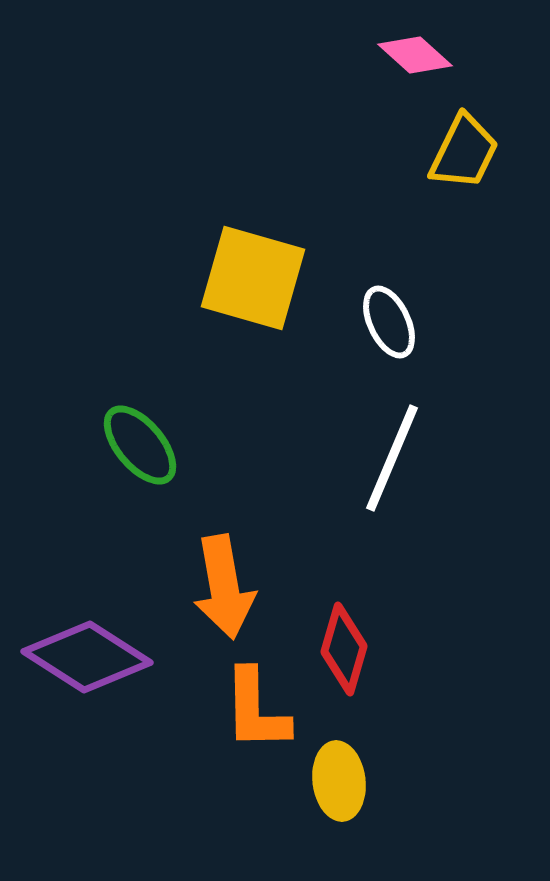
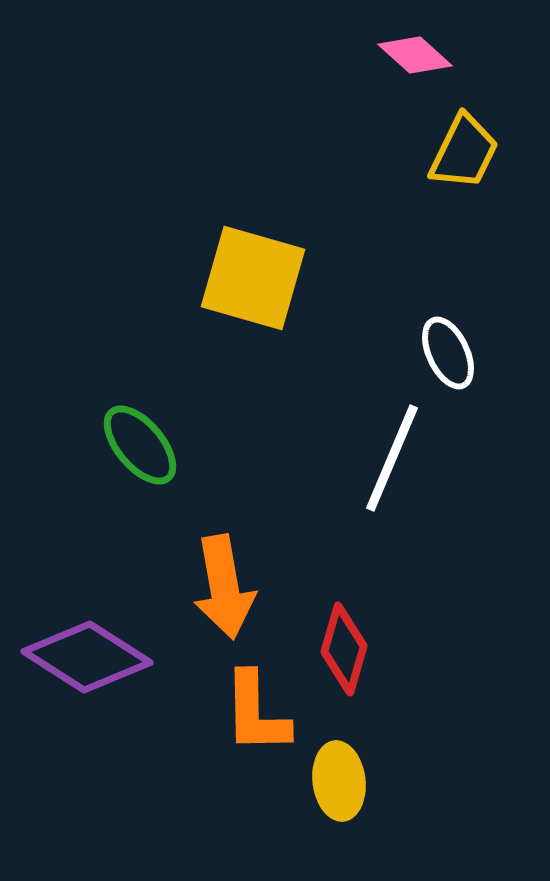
white ellipse: moved 59 px right, 31 px down
orange L-shape: moved 3 px down
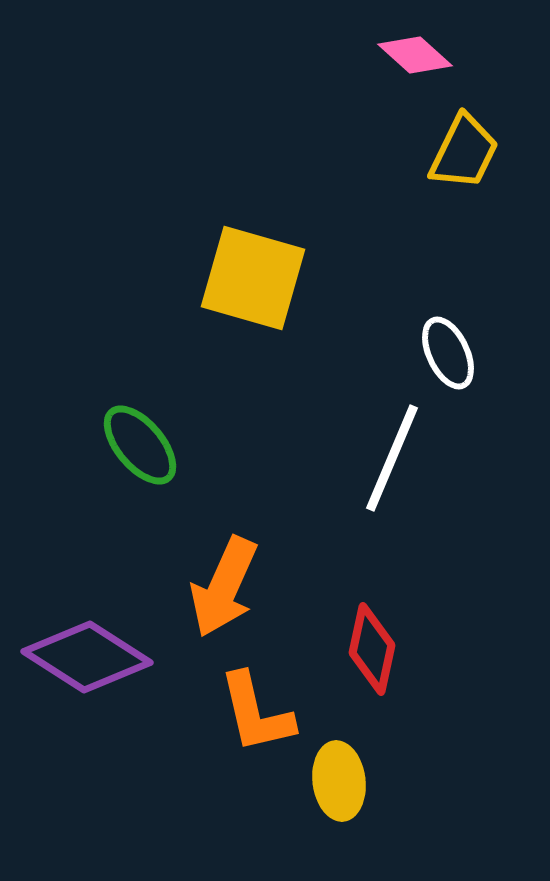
orange arrow: rotated 34 degrees clockwise
red diamond: moved 28 px right; rotated 4 degrees counterclockwise
orange L-shape: rotated 12 degrees counterclockwise
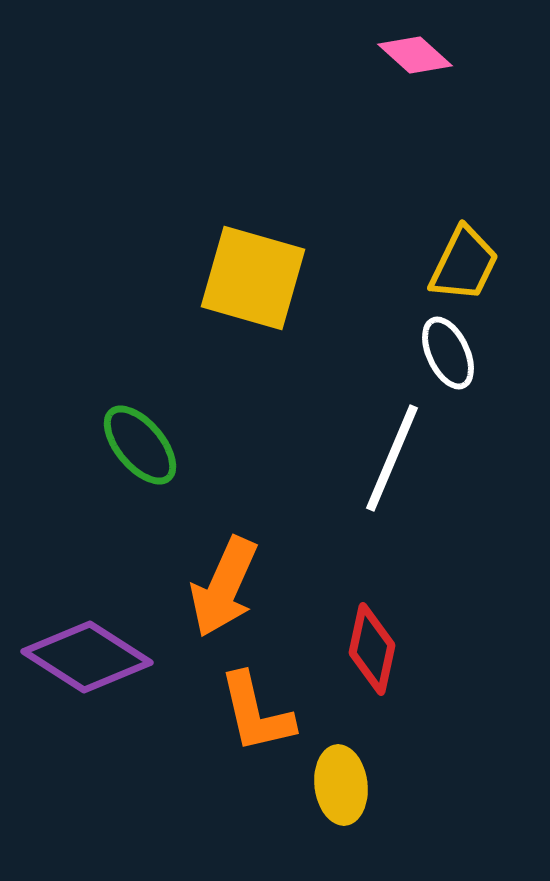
yellow trapezoid: moved 112 px down
yellow ellipse: moved 2 px right, 4 px down
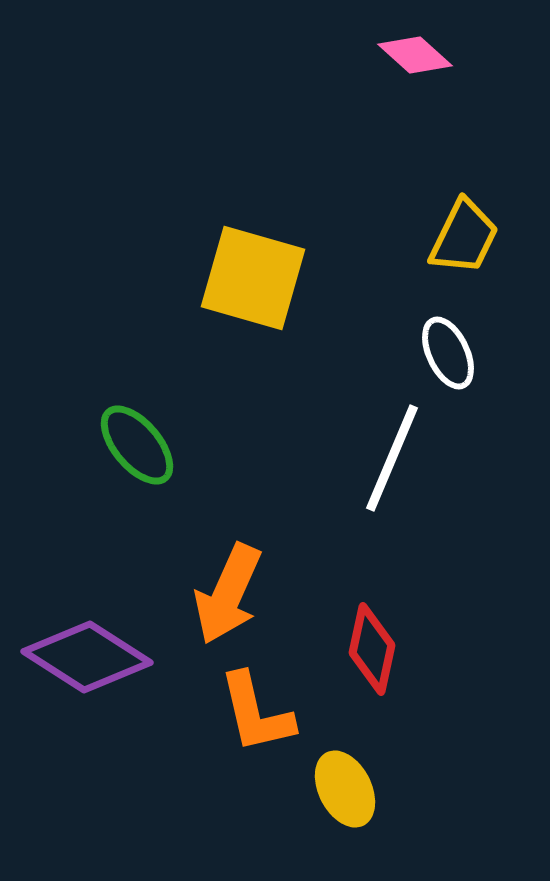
yellow trapezoid: moved 27 px up
green ellipse: moved 3 px left
orange arrow: moved 4 px right, 7 px down
yellow ellipse: moved 4 px right, 4 px down; rotated 20 degrees counterclockwise
